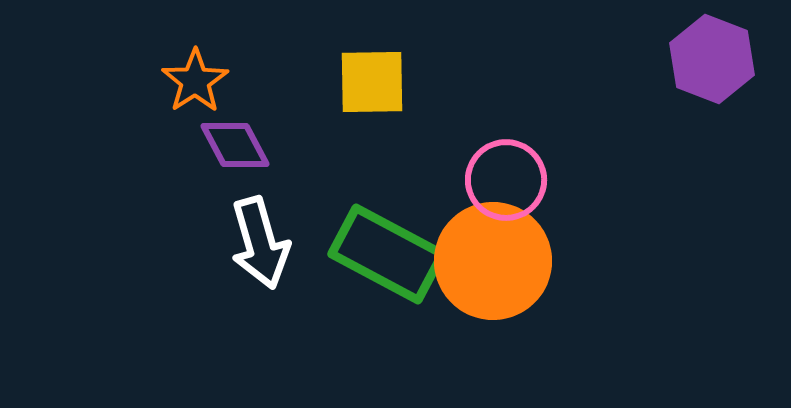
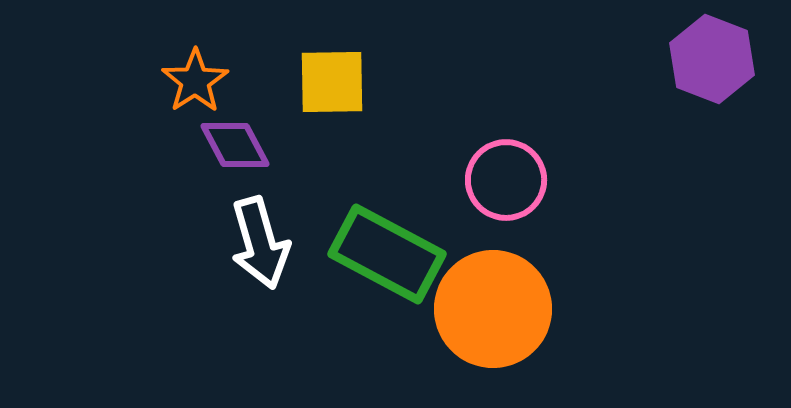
yellow square: moved 40 px left
orange circle: moved 48 px down
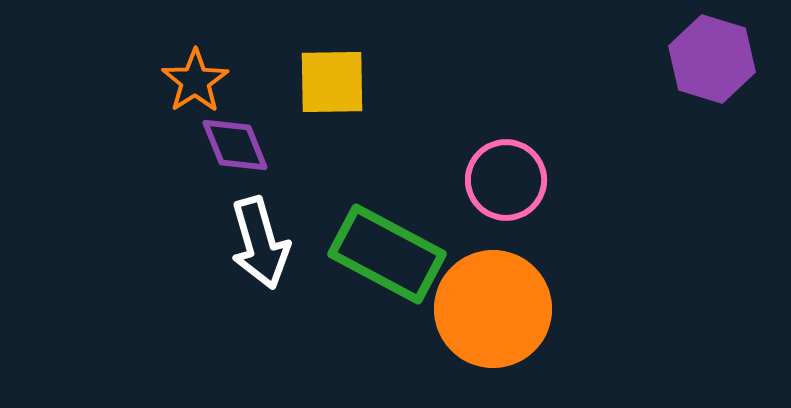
purple hexagon: rotated 4 degrees counterclockwise
purple diamond: rotated 6 degrees clockwise
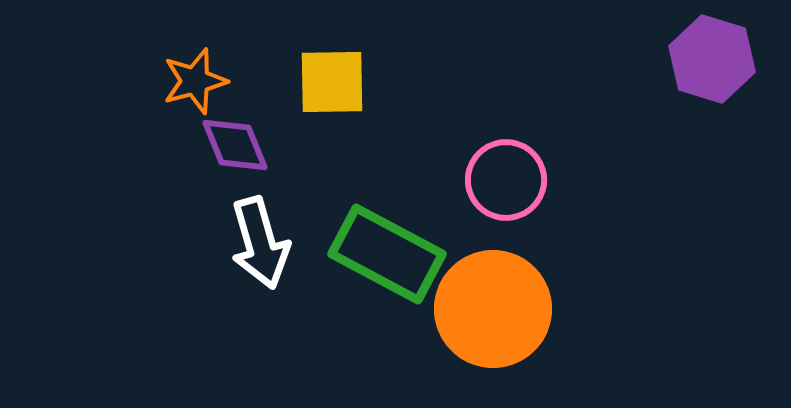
orange star: rotated 18 degrees clockwise
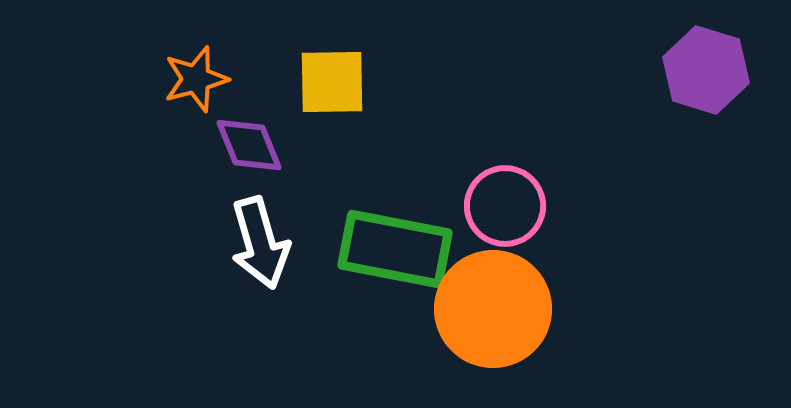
purple hexagon: moved 6 px left, 11 px down
orange star: moved 1 px right, 2 px up
purple diamond: moved 14 px right
pink circle: moved 1 px left, 26 px down
green rectangle: moved 8 px right, 5 px up; rotated 17 degrees counterclockwise
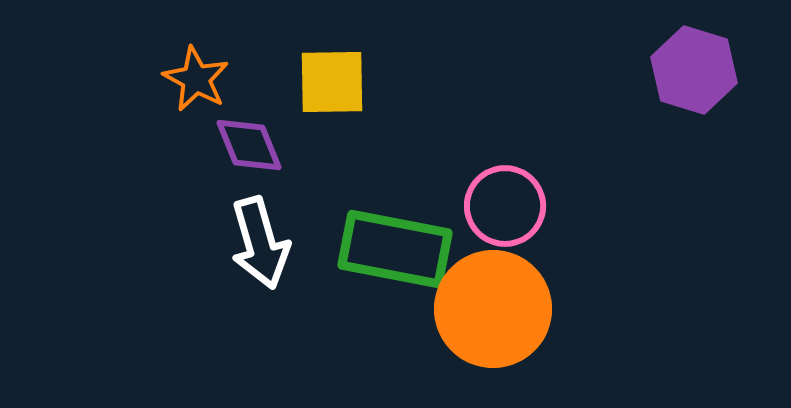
purple hexagon: moved 12 px left
orange star: rotated 28 degrees counterclockwise
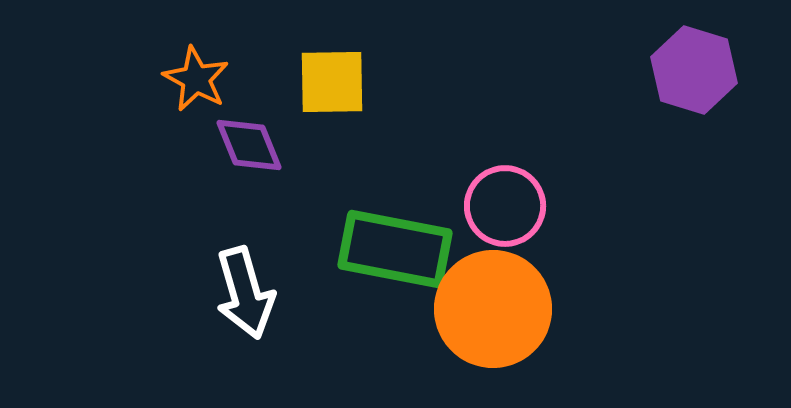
white arrow: moved 15 px left, 50 px down
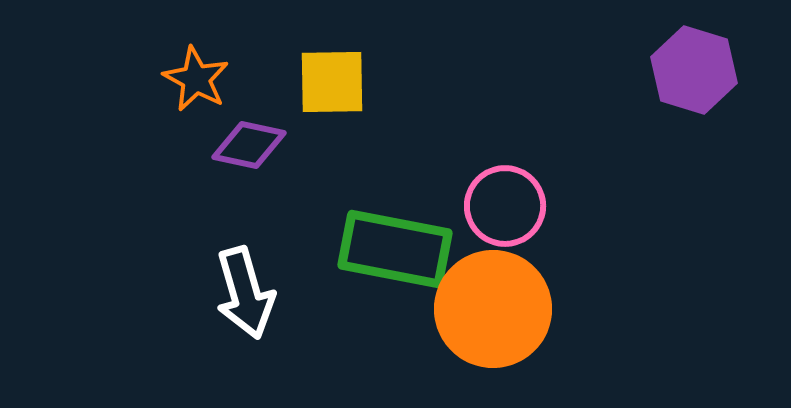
purple diamond: rotated 56 degrees counterclockwise
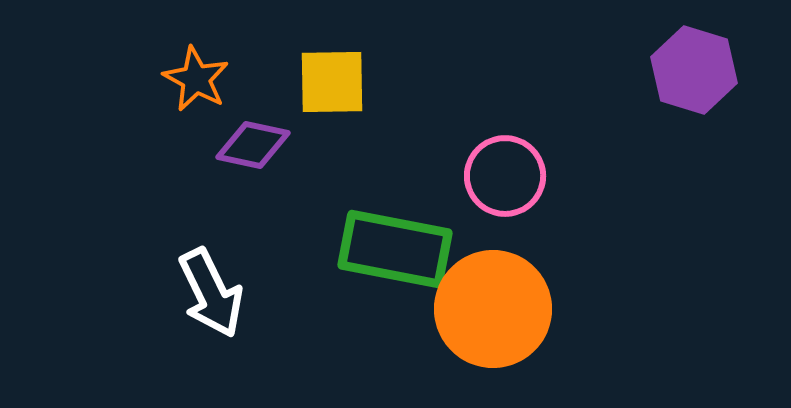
purple diamond: moved 4 px right
pink circle: moved 30 px up
white arrow: moved 34 px left; rotated 10 degrees counterclockwise
